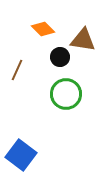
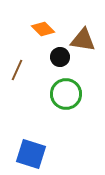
blue square: moved 10 px right, 1 px up; rotated 20 degrees counterclockwise
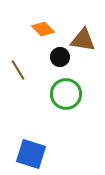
brown line: moved 1 px right; rotated 55 degrees counterclockwise
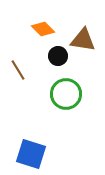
black circle: moved 2 px left, 1 px up
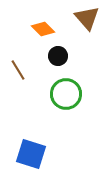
brown triangle: moved 4 px right, 22 px up; rotated 40 degrees clockwise
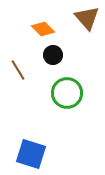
black circle: moved 5 px left, 1 px up
green circle: moved 1 px right, 1 px up
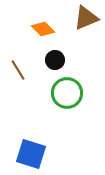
brown triangle: moved 1 px left; rotated 48 degrees clockwise
black circle: moved 2 px right, 5 px down
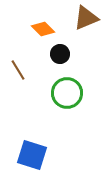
black circle: moved 5 px right, 6 px up
blue square: moved 1 px right, 1 px down
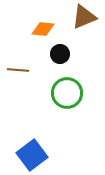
brown triangle: moved 2 px left, 1 px up
orange diamond: rotated 40 degrees counterclockwise
brown line: rotated 55 degrees counterclockwise
blue square: rotated 36 degrees clockwise
